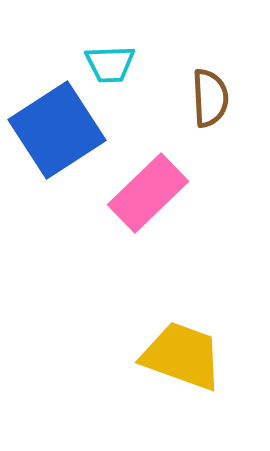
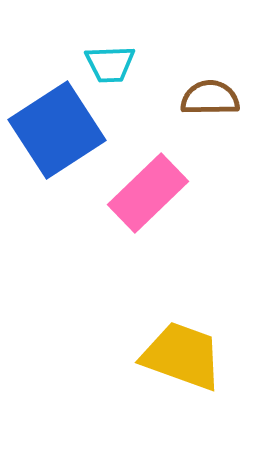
brown semicircle: rotated 88 degrees counterclockwise
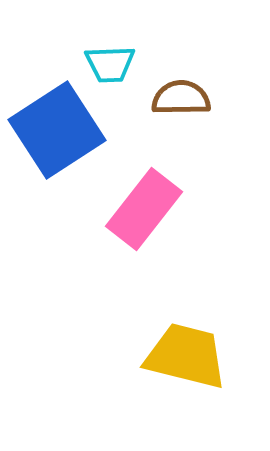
brown semicircle: moved 29 px left
pink rectangle: moved 4 px left, 16 px down; rotated 8 degrees counterclockwise
yellow trapezoid: moved 4 px right; rotated 6 degrees counterclockwise
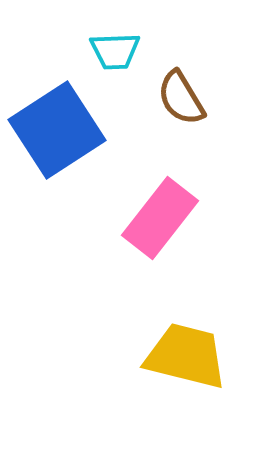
cyan trapezoid: moved 5 px right, 13 px up
brown semicircle: rotated 120 degrees counterclockwise
pink rectangle: moved 16 px right, 9 px down
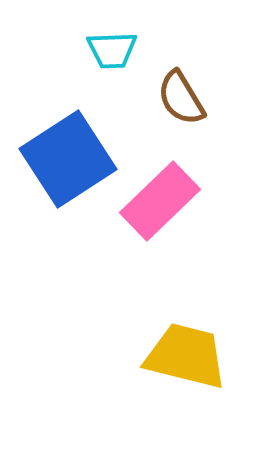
cyan trapezoid: moved 3 px left, 1 px up
blue square: moved 11 px right, 29 px down
pink rectangle: moved 17 px up; rotated 8 degrees clockwise
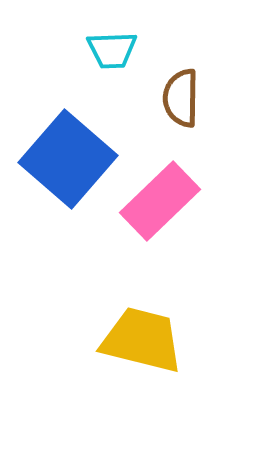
brown semicircle: rotated 32 degrees clockwise
blue square: rotated 16 degrees counterclockwise
yellow trapezoid: moved 44 px left, 16 px up
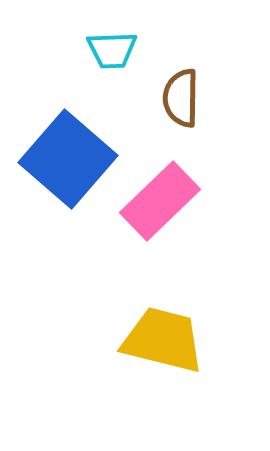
yellow trapezoid: moved 21 px right
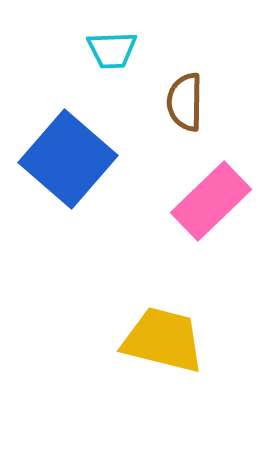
brown semicircle: moved 4 px right, 4 px down
pink rectangle: moved 51 px right
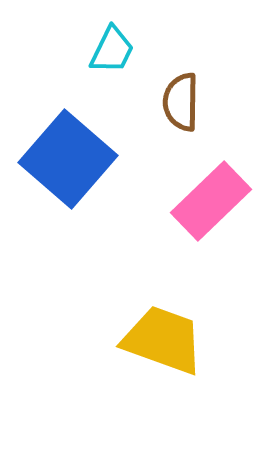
cyan trapezoid: rotated 62 degrees counterclockwise
brown semicircle: moved 4 px left
yellow trapezoid: rotated 6 degrees clockwise
